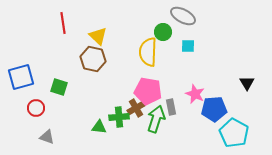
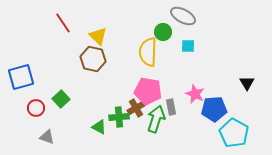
red line: rotated 25 degrees counterclockwise
green square: moved 2 px right, 12 px down; rotated 30 degrees clockwise
green triangle: rotated 21 degrees clockwise
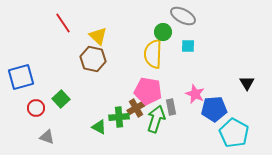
yellow semicircle: moved 5 px right, 2 px down
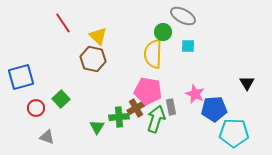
green triangle: moved 2 px left; rotated 35 degrees clockwise
cyan pentagon: rotated 28 degrees counterclockwise
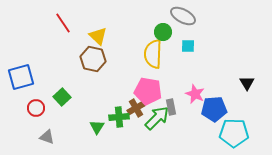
green square: moved 1 px right, 2 px up
green arrow: moved 1 px right, 1 px up; rotated 28 degrees clockwise
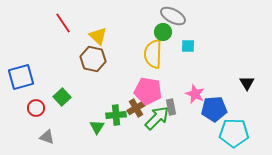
gray ellipse: moved 10 px left
green cross: moved 3 px left, 2 px up
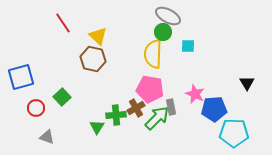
gray ellipse: moved 5 px left
pink pentagon: moved 2 px right, 2 px up
